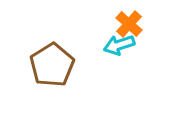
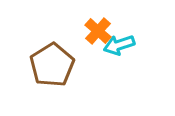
orange cross: moved 31 px left, 7 px down
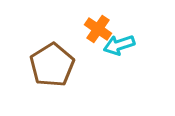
orange cross: moved 2 px up; rotated 8 degrees counterclockwise
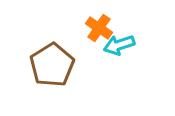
orange cross: moved 1 px right, 1 px up
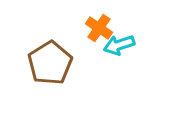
brown pentagon: moved 2 px left, 2 px up
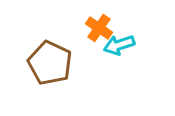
brown pentagon: rotated 15 degrees counterclockwise
